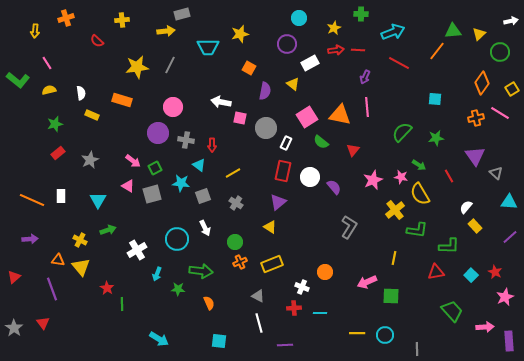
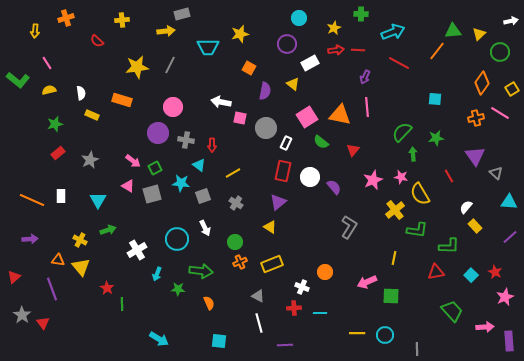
green arrow at (419, 165): moved 6 px left, 11 px up; rotated 128 degrees counterclockwise
gray star at (14, 328): moved 8 px right, 13 px up
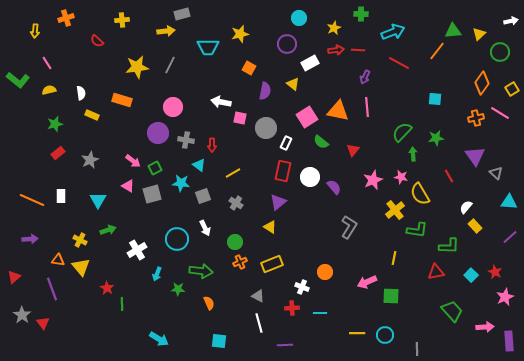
orange triangle at (340, 115): moved 2 px left, 4 px up
red cross at (294, 308): moved 2 px left
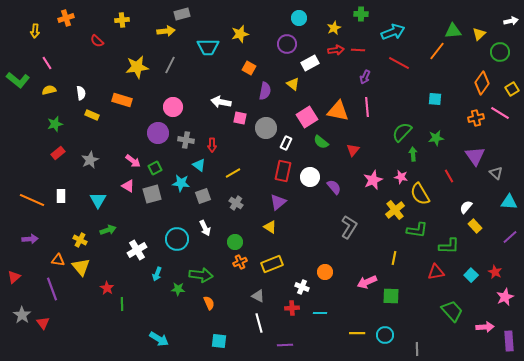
green arrow at (201, 271): moved 4 px down
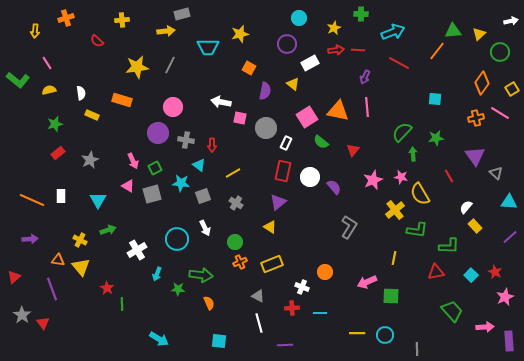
pink arrow at (133, 161): rotated 28 degrees clockwise
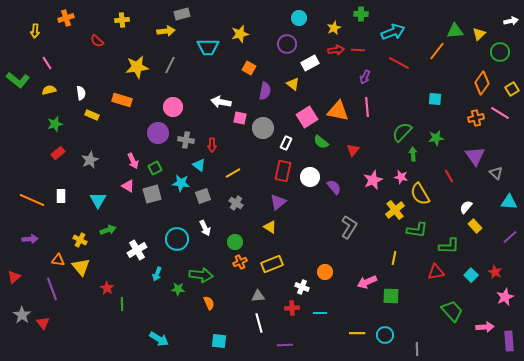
green triangle at (453, 31): moved 2 px right
gray circle at (266, 128): moved 3 px left
gray triangle at (258, 296): rotated 32 degrees counterclockwise
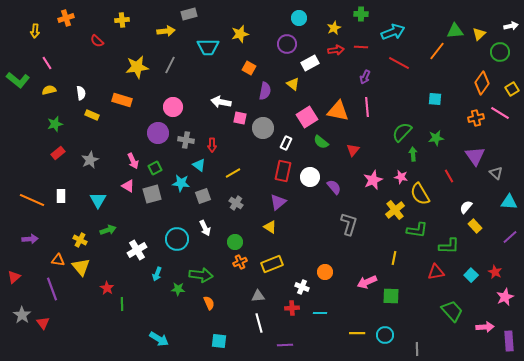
gray rectangle at (182, 14): moved 7 px right
white arrow at (511, 21): moved 5 px down
red line at (358, 50): moved 3 px right, 3 px up
gray L-shape at (349, 227): moved 3 px up; rotated 15 degrees counterclockwise
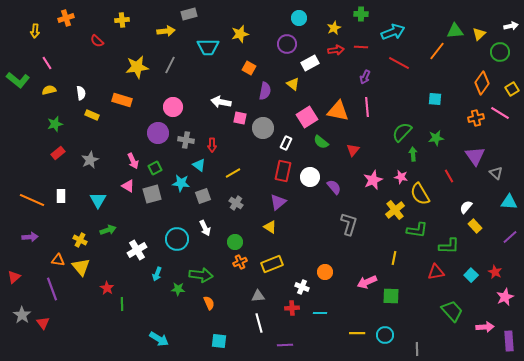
purple arrow at (30, 239): moved 2 px up
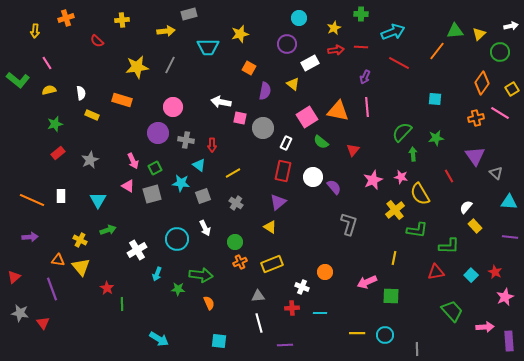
white circle at (310, 177): moved 3 px right
purple line at (510, 237): rotated 49 degrees clockwise
gray star at (22, 315): moved 2 px left, 2 px up; rotated 24 degrees counterclockwise
